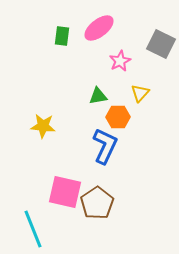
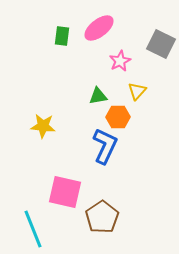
yellow triangle: moved 3 px left, 2 px up
brown pentagon: moved 5 px right, 14 px down
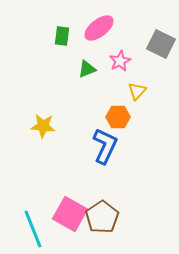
green triangle: moved 11 px left, 27 px up; rotated 12 degrees counterclockwise
pink square: moved 5 px right, 22 px down; rotated 16 degrees clockwise
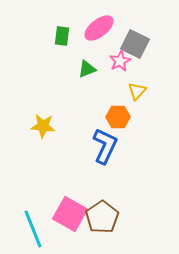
gray square: moved 26 px left
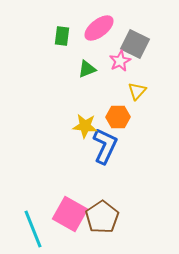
yellow star: moved 42 px right
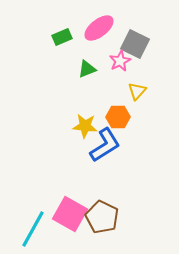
green rectangle: moved 1 px down; rotated 60 degrees clockwise
blue L-shape: moved 1 px up; rotated 33 degrees clockwise
brown pentagon: rotated 12 degrees counterclockwise
cyan line: rotated 51 degrees clockwise
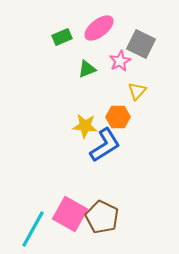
gray square: moved 6 px right
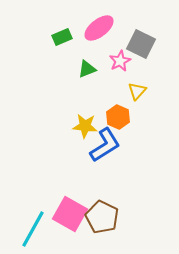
orange hexagon: rotated 25 degrees clockwise
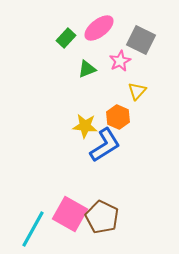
green rectangle: moved 4 px right, 1 px down; rotated 24 degrees counterclockwise
gray square: moved 4 px up
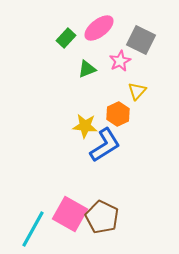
orange hexagon: moved 3 px up; rotated 10 degrees clockwise
